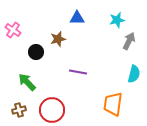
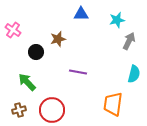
blue triangle: moved 4 px right, 4 px up
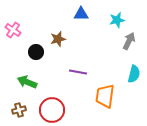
green arrow: rotated 24 degrees counterclockwise
orange trapezoid: moved 8 px left, 8 px up
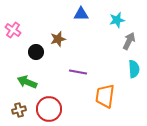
cyan semicircle: moved 5 px up; rotated 18 degrees counterclockwise
red circle: moved 3 px left, 1 px up
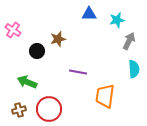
blue triangle: moved 8 px right
black circle: moved 1 px right, 1 px up
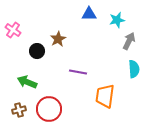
brown star: rotated 14 degrees counterclockwise
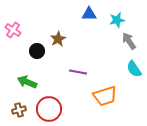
gray arrow: rotated 60 degrees counterclockwise
cyan semicircle: rotated 150 degrees clockwise
orange trapezoid: rotated 115 degrees counterclockwise
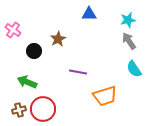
cyan star: moved 11 px right
black circle: moved 3 px left
red circle: moved 6 px left
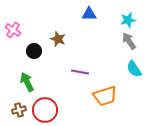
brown star: rotated 21 degrees counterclockwise
purple line: moved 2 px right
green arrow: rotated 42 degrees clockwise
red circle: moved 2 px right, 1 px down
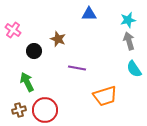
gray arrow: rotated 18 degrees clockwise
purple line: moved 3 px left, 4 px up
